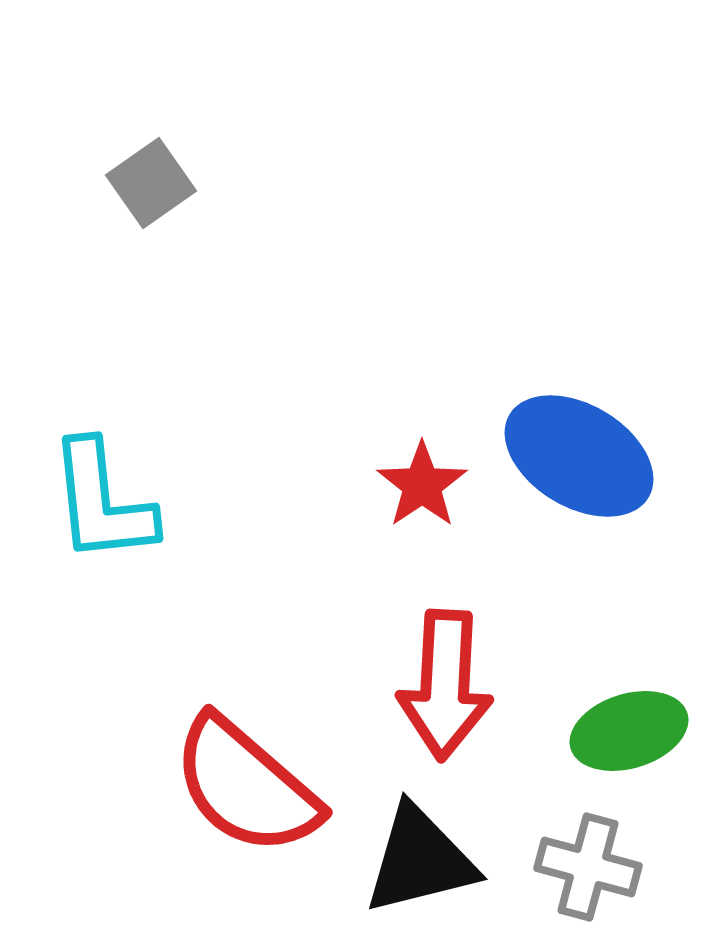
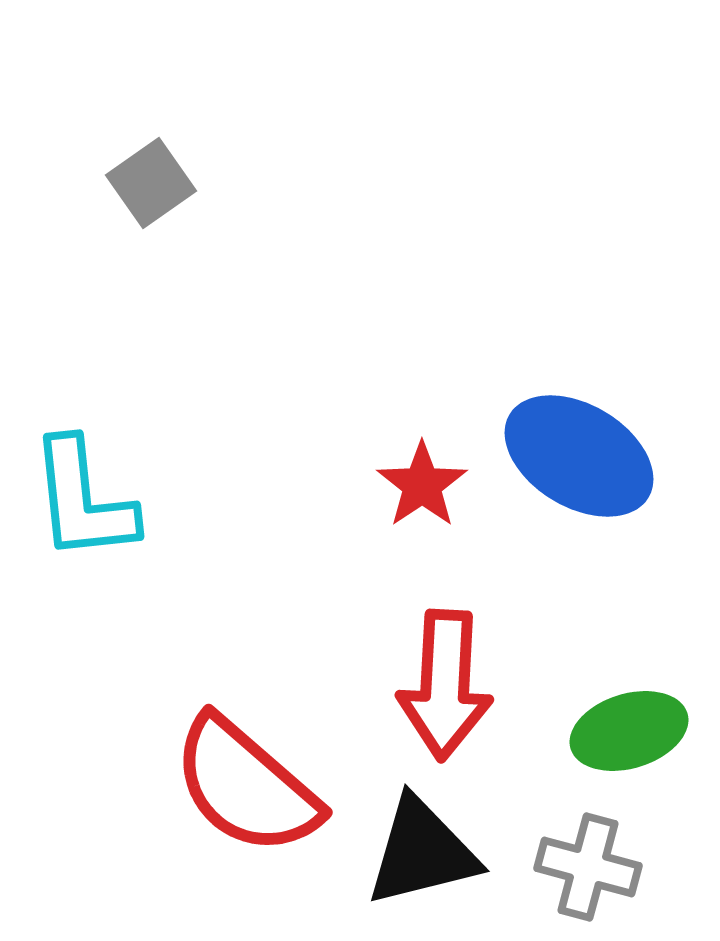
cyan L-shape: moved 19 px left, 2 px up
black triangle: moved 2 px right, 8 px up
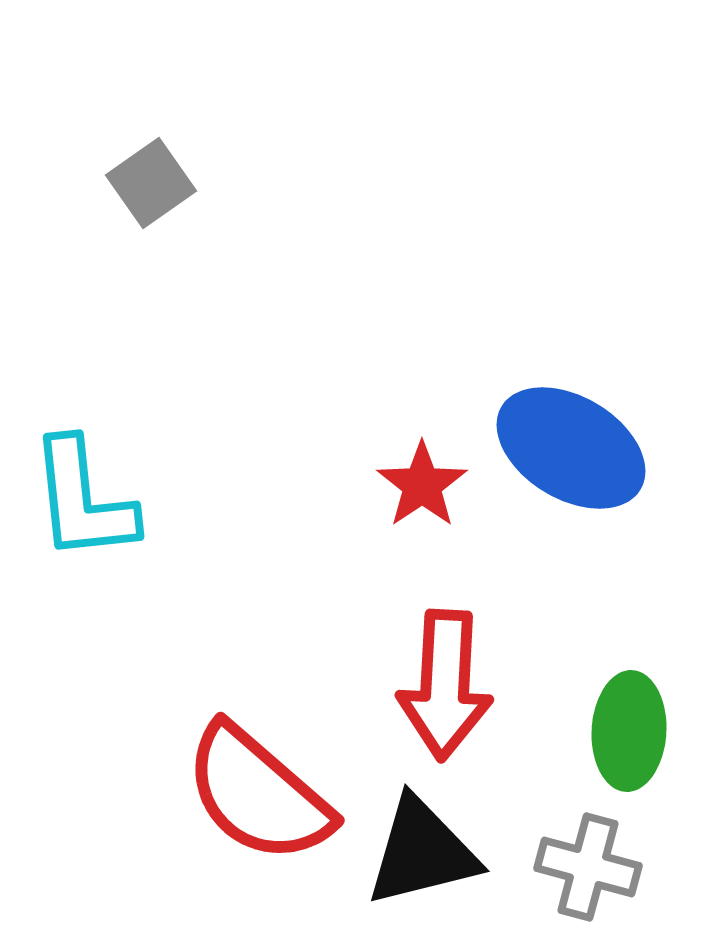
blue ellipse: moved 8 px left, 8 px up
green ellipse: rotated 70 degrees counterclockwise
red semicircle: moved 12 px right, 8 px down
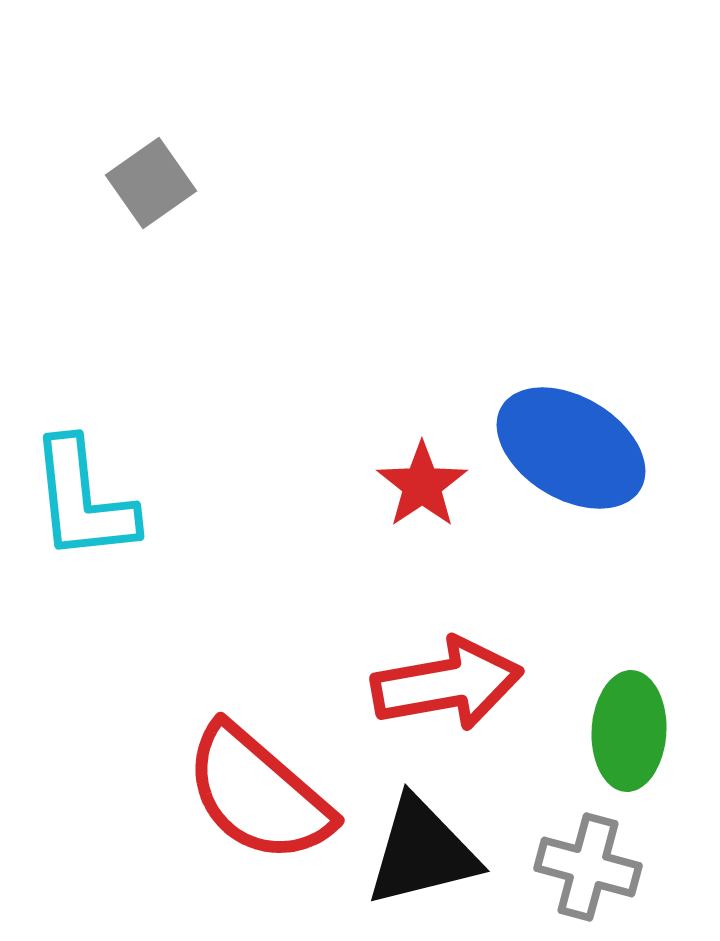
red arrow: moved 2 px right, 1 px up; rotated 103 degrees counterclockwise
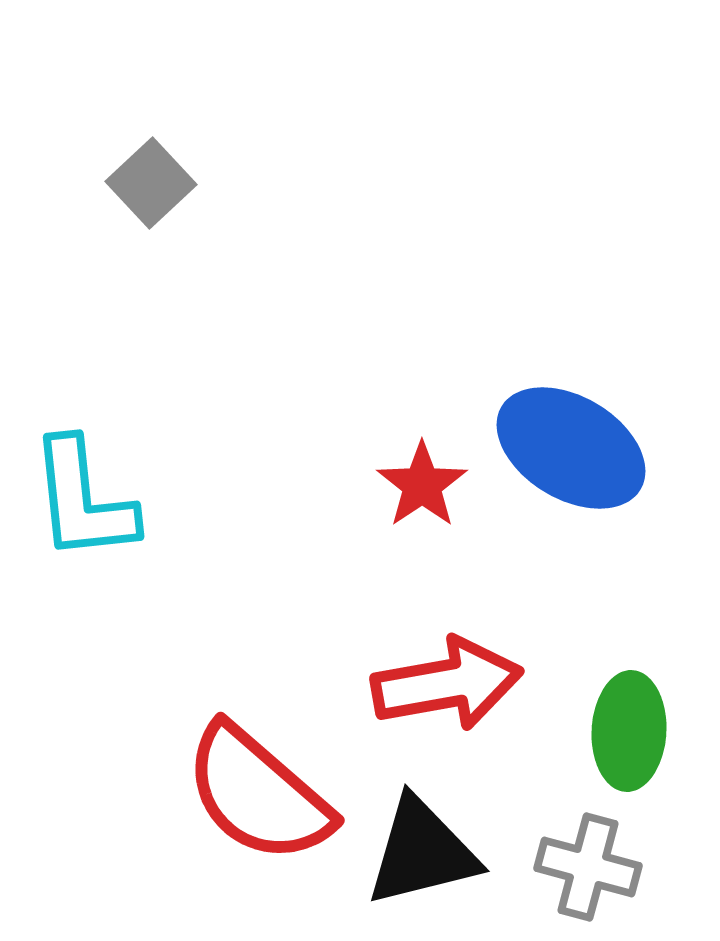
gray square: rotated 8 degrees counterclockwise
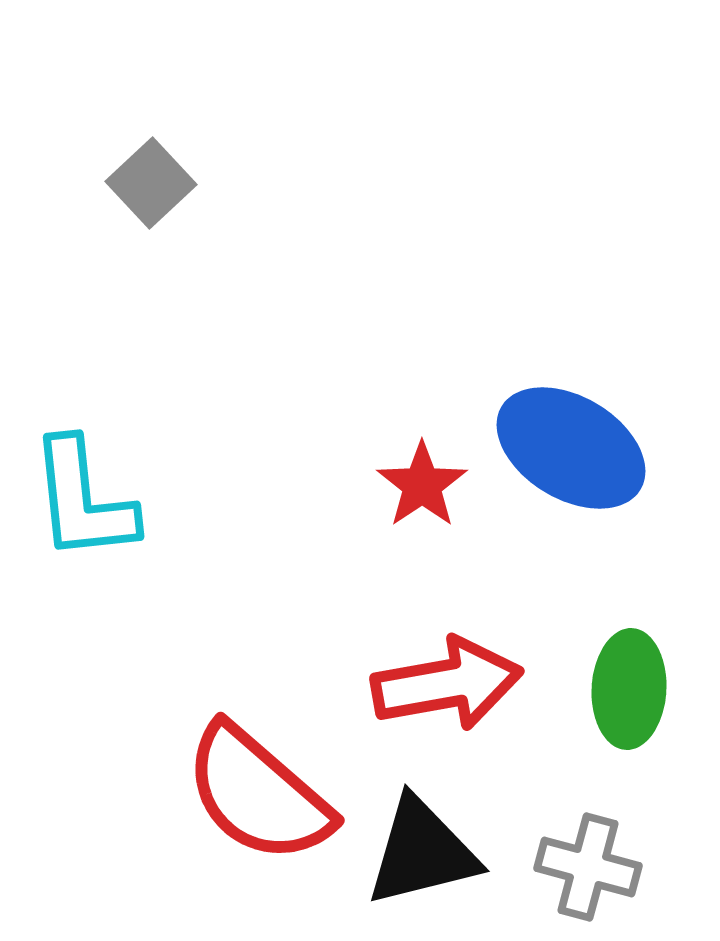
green ellipse: moved 42 px up
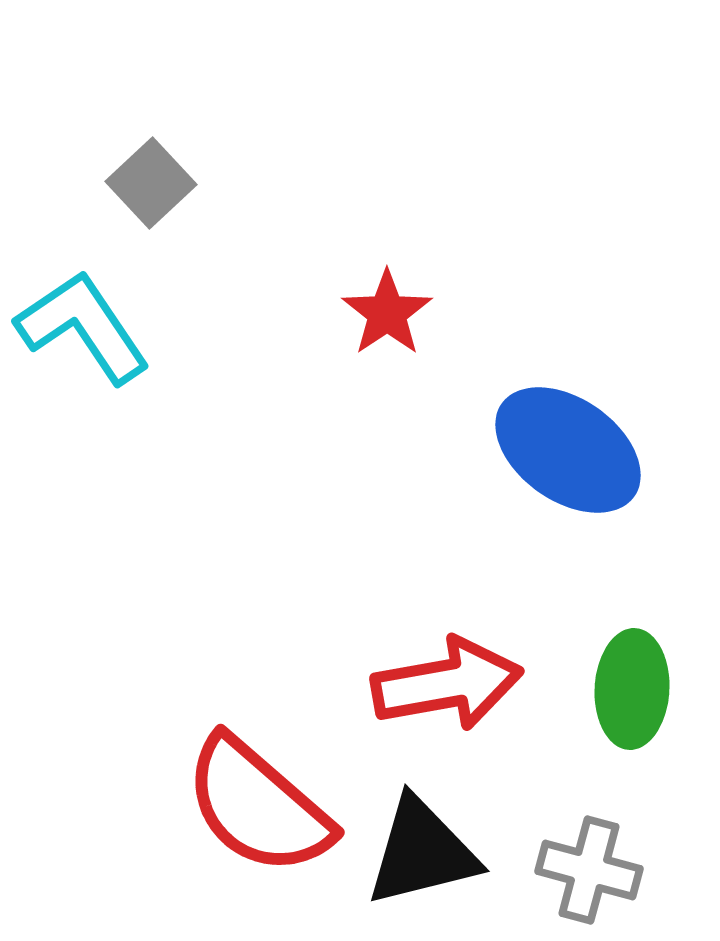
blue ellipse: moved 3 px left, 2 px down; rotated 4 degrees clockwise
red star: moved 35 px left, 172 px up
cyan L-shape: moved 173 px up; rotated 152 degrees clockwise
green ellipse: moved 3 px right
red semicircle: moved 12 px down
gray cross: moved 1 px right, 3 px down
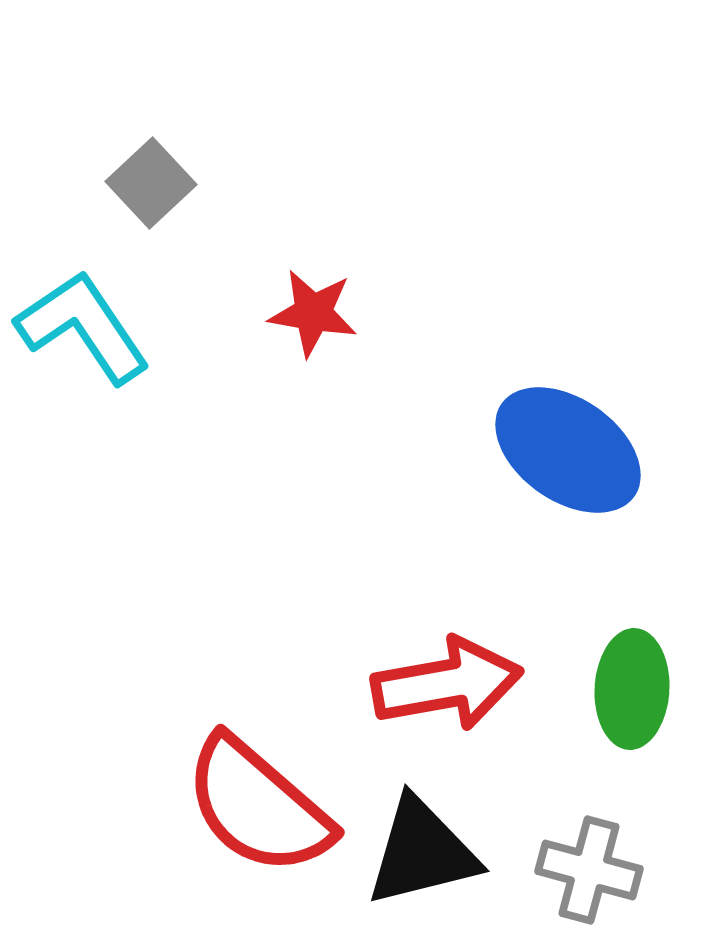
red star: moved 74 px left; rotated 28 degrees counterclockwise
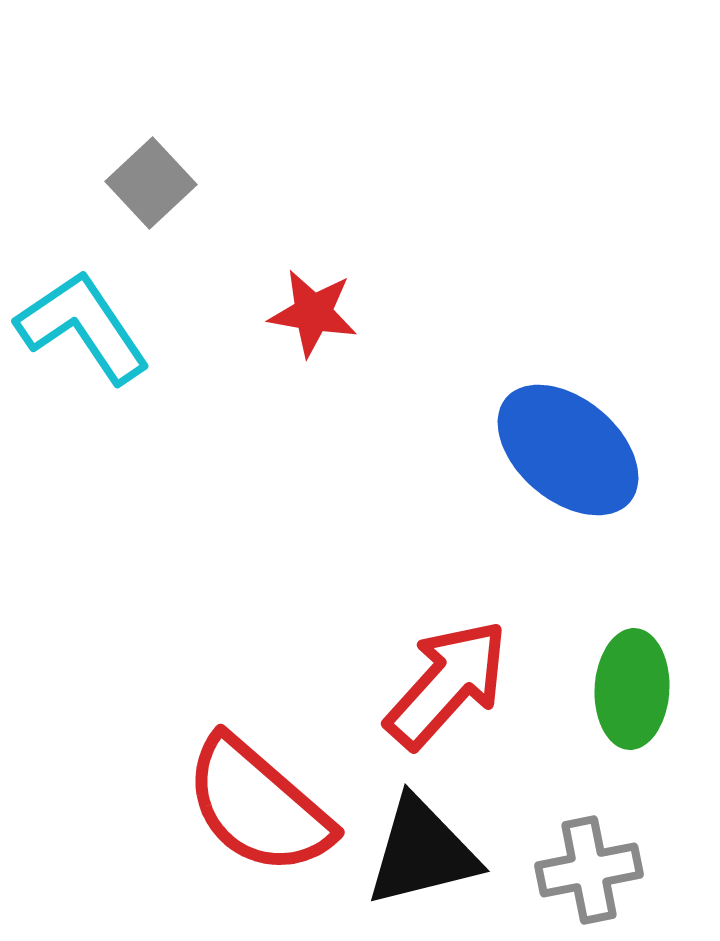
blue ellipse: rotated 5 degrees clockwise
red arrow: rotated 38 degrees counterclockwise
gray cross: rotated 26 degrees counterclockwise
